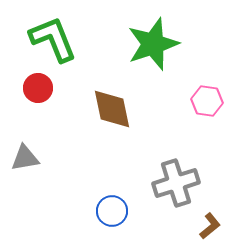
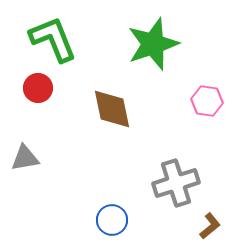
blue circle: moved 9 px down
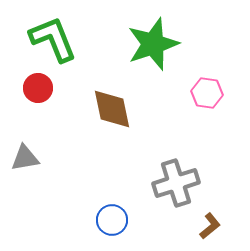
pink hexagon: moved 8 px up
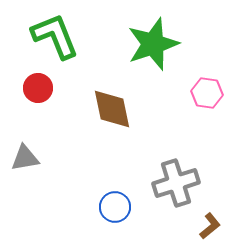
green L-shape: moved 2 px right, 3 px up
blue circle: moved 3 px right, 13 px up
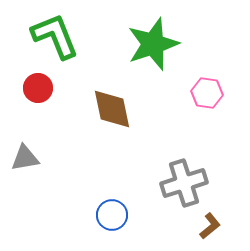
gray cross: moved 8 px right
blue circle: moved 3 px left, 8 px down
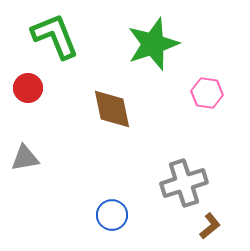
red circle: moved 10 px left
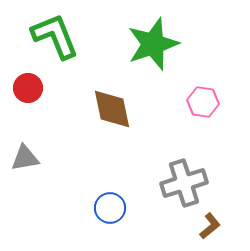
pink hexagon: moved 4 px left, 9 px down
blue circle: moved 2 px left, 7 px up
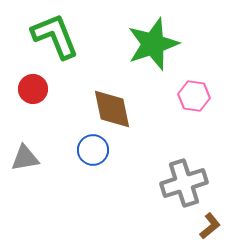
red circle: moved 5 px right, 1 px down
pink hexagon: moved 9 px left, 6 px up
blue circle: moved 17 px left, 58 px up
